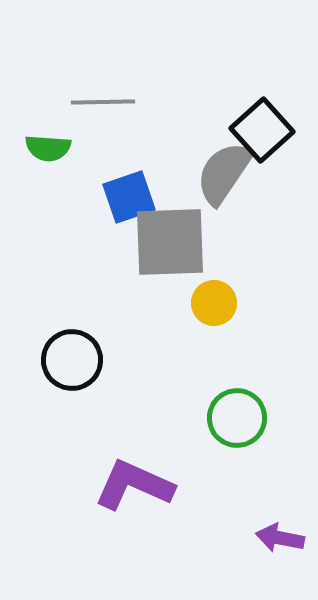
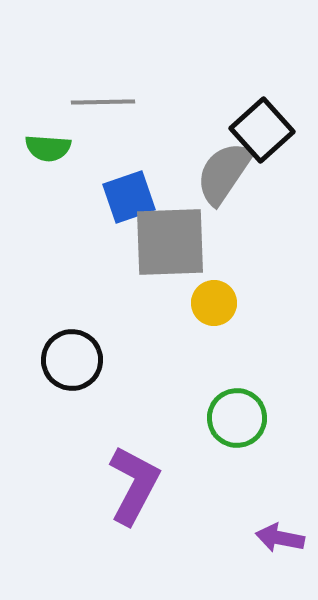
purple L-shape: rotated 94 degrees clockwise
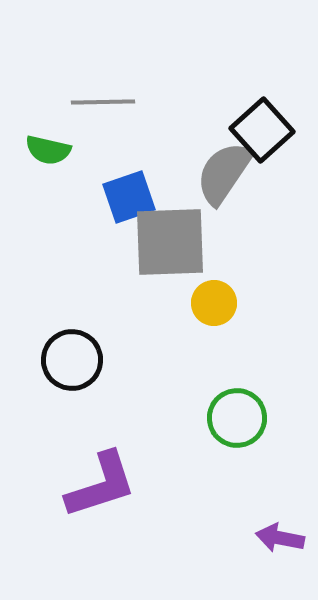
green semicircle: moved 2 px down; rotated 9 degrees clockwise
purple L-shape: moved 33 px left; rotated 44 degrees clockwise
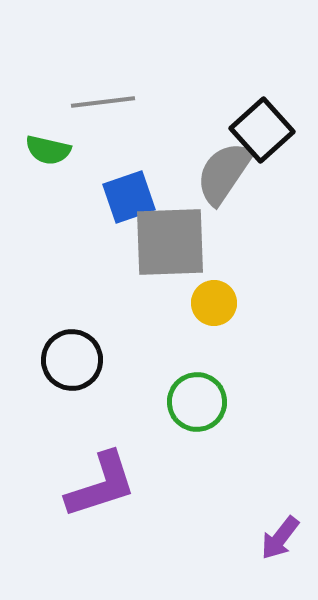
gray line: rotated 6 degrees counterclockwise
green circle: moved 40 px left, 16 px up
purple arrow: rotated 63 degrees counterclockwise
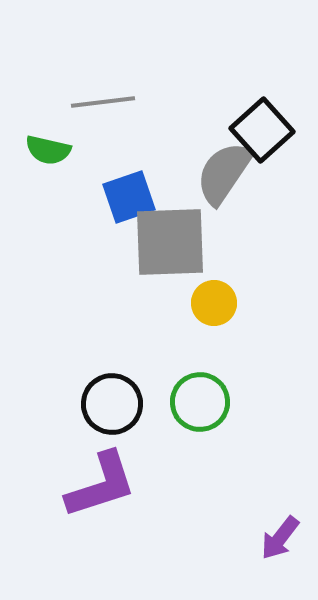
black circle: moved 40 px right, 44 px down
green circle: moved 3 px right
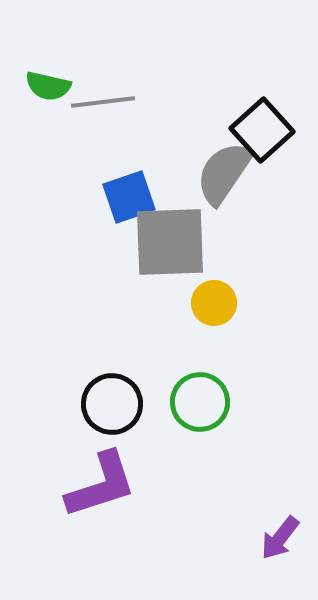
green semicircle: moved 64 px up
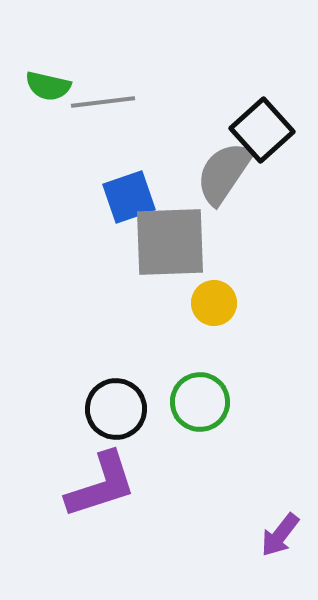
black circle: moved 4 px right, 5 px down
purple arrow: moved 3 px up
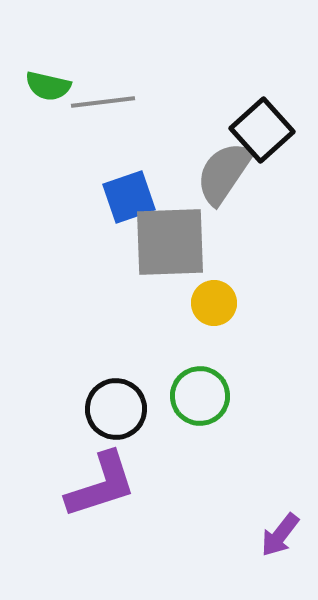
green circle: moved 6 px up
